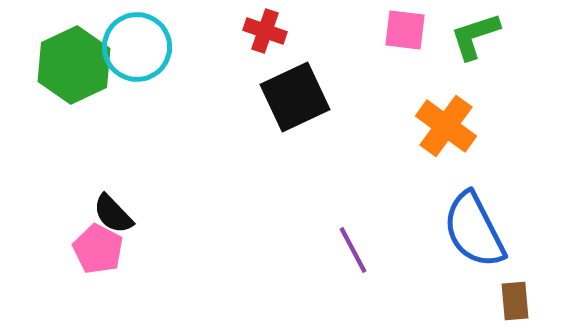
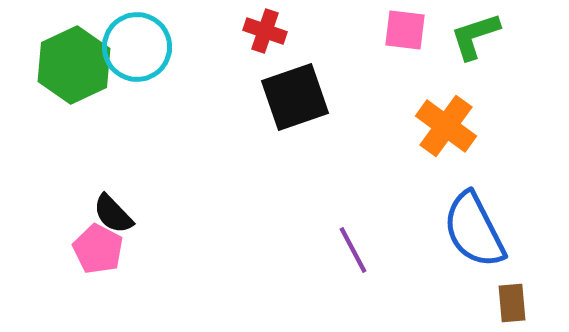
black square: rotated 6 degrees clockwise
brown rectangle: moved 3 px left, 2 px down
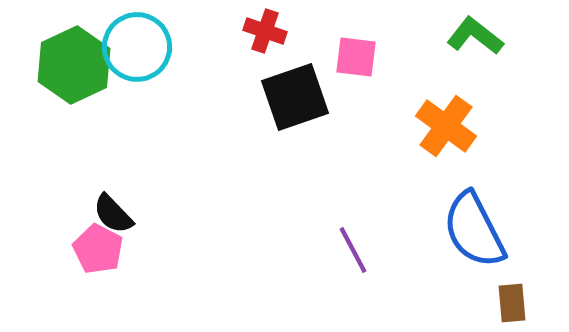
pink square: moved 49 px left, 27 px down
green L-shape: rotated 56 degrees clockwise
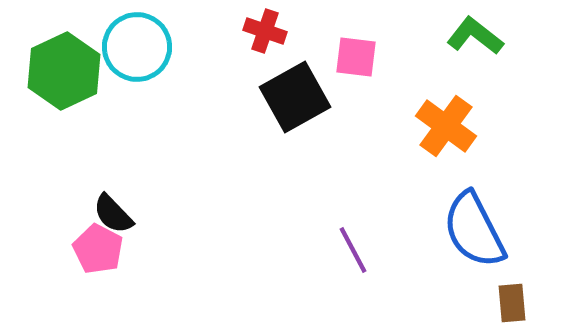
green hexagon: moved 10 px left, 6 px down
black square: rotated 10 degrees counterclockwise
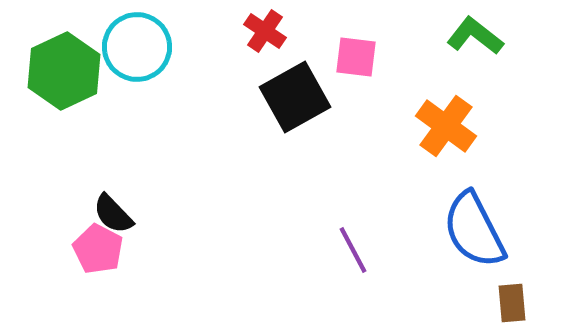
red cross: rotated 15 degrees clockwise
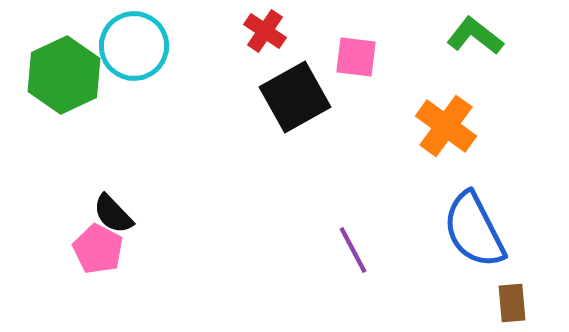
cyan circle: moved 3 px left, 1 px up
green hexagon: moved 4 px down
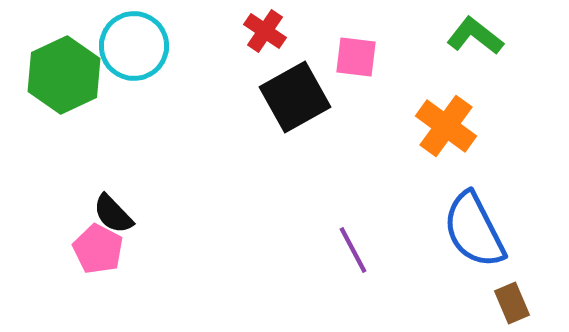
brown rectangle: rotated 18 degrees counterclockwise
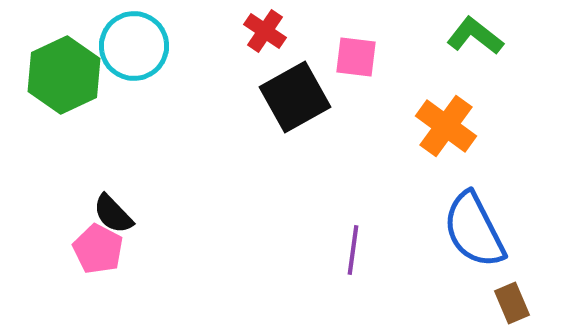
purple line: rotated 36 degrees clockwise
